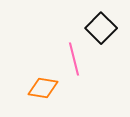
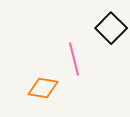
black square: moved 10 px right
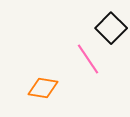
pink line: moved 14 px right; rotated 20 degrees counterclockwise
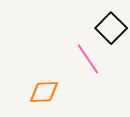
orange diamond: moved 1 px right, 4 px down; rotated 12 degrees counterclockwise
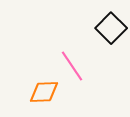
pink line: moved 16 px left, 7 px down
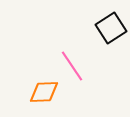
black square: rotated 12 degrees clockwise
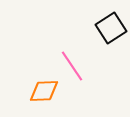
orange diamond: moved 1 px up
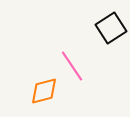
orange diamond: rotated 12 degrees counterclockwise
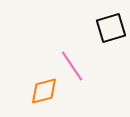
black square: rotated 16 degrees clockwise
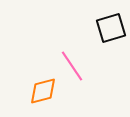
orange diamond: moved 1 px left
